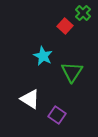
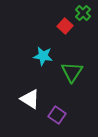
cyan star: rotated 18 degrees counterclockwise
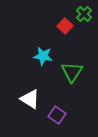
green cross: moved 1 px right, 1 px down
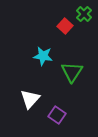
white triangle: rotated 40 degrees clockwise
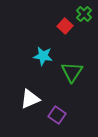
white triangle: rotated 25 degrees clockwise
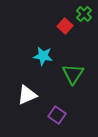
green triangle: moved 1 px right, 2 px down
white triangle: moved 3 px left, 4 px up
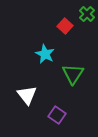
green cross: moved 3 px right
cyan star: moved 2 px right, 2 px up; rotated 18 degrees clockwise
white triangle: rotated 45 degrees counterclockwise
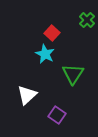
green cross: moved 6 px down
red square: moved 13 px left, 7 px down
white triangle: rotated 25 degrees clockwise
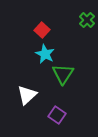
red square: moved 10 px left, 3 px up
green triangle: moved 10 px left
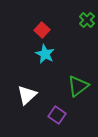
green triangle: moved 15 px right, 12 px down; rotated 20 degrees clockwise
